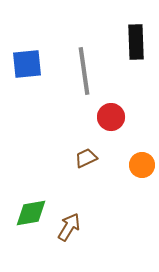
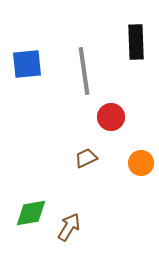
orange circle: moved 1 px left, 2 px up
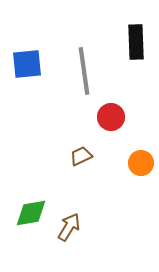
brown trapezoid: moved 5 px left, 2 px up
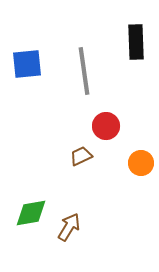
red circle: moved 5 px left, 9 px down
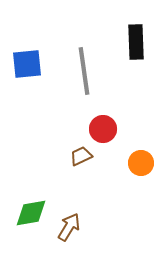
red circle: moved 3 px left, 3 px down
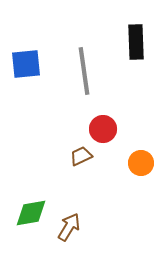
blue square: moved 1 px left
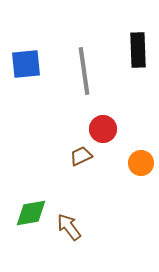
black rectangle: moved 2 px right, 8 px down
brown arrow: rotated 68 degrees counterclockwise
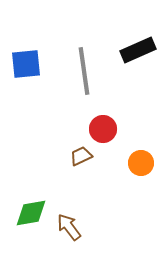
black rectangle: rotated 68 degrees clockwise
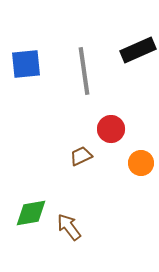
red circle: moved 8 px right
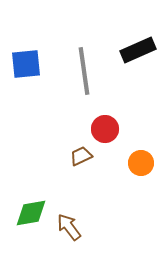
red circle: moved 6 px left
